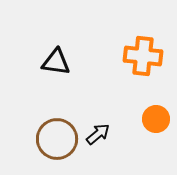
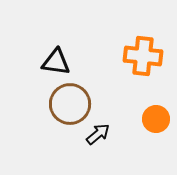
brown circle: moved 13 px right, 35 px up
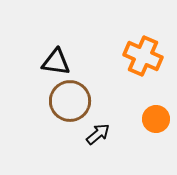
orange cross: rotated 18 degrees clockwise
brown circle: moved 3 px up
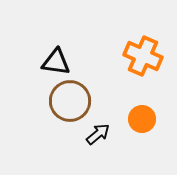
orange circle: moved 14 px left
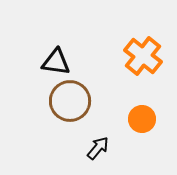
orange cross: rotated 15 degrees clockwise
black arrow: moved 14 px down; rotated 10 degrees counterclockwise
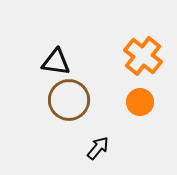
brown circle: moved 1 px left, 1 px up
orange circle: moved 2 px left, 17 px up
